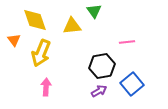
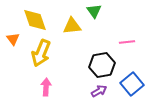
orange triangle: moved 1 px left, 1 px up
black hexagon: moved 1 px up
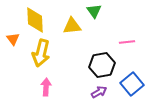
yellow diamond: rotated 16 degrees clockwise
yellow arrow: rotated 8 degrees counterclockwise
purple arrow: moved 1 px down
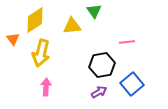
yellow diamond: rotated 60 degrees clockwise
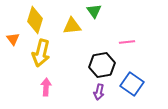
yellow diamond: rotated 40 degrees counterclockwise
blue square: rotated 15 degrees counterclockwise
purple arrow: rotated 133 degrees clockwise
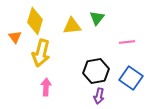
green triangle: moved 3 px right, 7 px down; rotated 14 degrees clockwise
yellow diamond: moved 1 px down
orange triangle: moved 2 px right, 2 px up
black hexagon: moved 6 px left, 6 px down
blue square: moved 1 px left, 6 px up
purple arrow: moved 4 px down
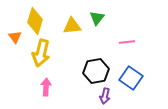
purple arrow: moved 6 px right
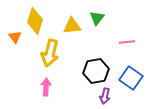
yellow arrow: moved 9 px right
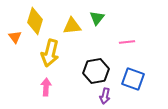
blue square: moved 2 px right, 1 px down; rotated 15 degrees counterclockwise
